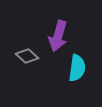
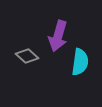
cyan semicircle: moved 3 px right, 6 px up
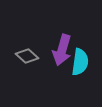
purple arrow: moved 4 px right, 14 px down
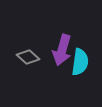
gray diamond: moved 1 px right, 1 px down
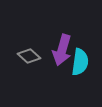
gray diamond: moved 1 px right, 1 px up
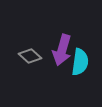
gray diamond: moved 1 px right
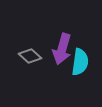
purple arrow: moved 1 px up
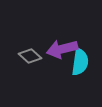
purple arrow: rotated 60 degrees clockwise
